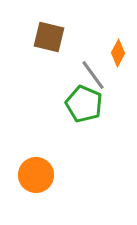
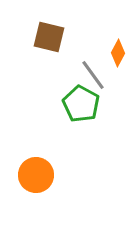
green pentagon: moved 3 px left; rotated 6 degrees clockwise
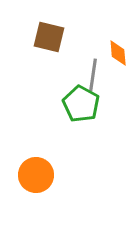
orange diamond: rotated 32 degrees counterclockwise
gray line: rotated 44 degrees clockwise
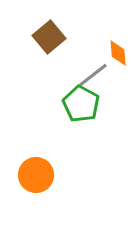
brown square: rotated 36 degrees clockwise
gray line: rotated 44 degrees clockwise
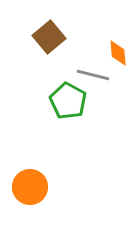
gray line: rotated 52 degrees clockwise
green pentagon: moved 13 px left, 3 px up
orange circle: moved 6 px left, 12 px down
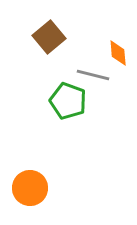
green pentagon: rotated 9 degrees counterclockwise
orange circle: moved 1 px down
